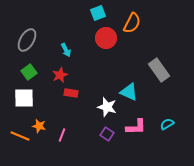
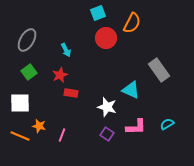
cyan triangle: moved 2 px right, 2 px up
white square: moved 4 px left, 5 px down
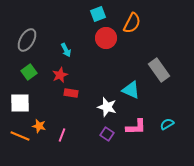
cyan square: moved 1 px down
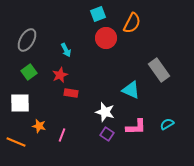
white star: moved 2 px left, 5 px down
orange line: moved 4 px left, 6 px down
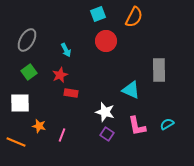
orange semicircle: moved 2 px right, 6 px up
red circle: moved 3 px down
gray rectangle: rotated 35 degrees clockwise
pink L-shape: moved 1 px right, 1 px up; rotated 80 degrees clockwise
